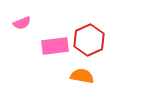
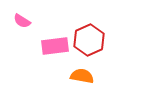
pink semicircle: moved 2 px up; rotated 54 degrees clockwise
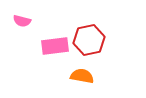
pink semicircle: rotated 18 degrees counterclockwise
red hexagon: rotated 12 degrees clockwise
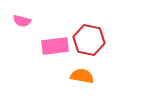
red hexagon: rotated 24 degrees clockwise
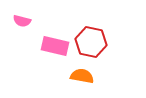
red hexagon: moved 2 px right, 2 px down
pink rectangle: rotated 20 degrees clockwise
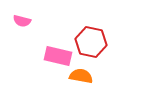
pink rectangle: moved 3 px right, 10 px down
orange semicircle: moved 1 px left
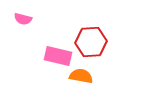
pink semicircle: moved 1 px right, 2 px up
red hexagon: rotated 16 degrees counterclockwise
